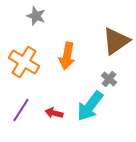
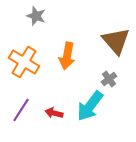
brown triangle: rotated 36 degrees counterclockwise
gray cross: rotated 14 degrees clockwise
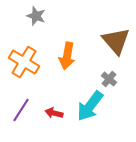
gray cross: rotated 14 degrees counterclockwise
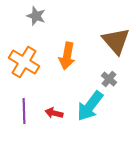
purple line: moved 3 px right, 1 px down; rotated 35 degrees counterclockwise
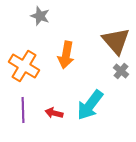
gray star: moved 4 px right
orange arrow: moved 1 px left, 1 px up
orange cross: moved 4 px down
gray cross: moved 12 px right, 8 px up
cyan arrow: moved 1 px up
purple line: moved 1 px left, 1 px up
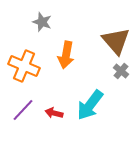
gray star: moved 2 px right, 6 px down
orange cross: rotated 8 degrees counterclockwise
purple line: rotated 45 degrees clockwise
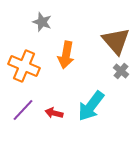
cyan arrow: moved 1 px right, 1 px down
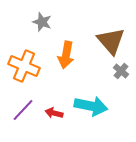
brown triangle: moved 5 px left
cyan arrow: rotated 116 degrees counterclockwise
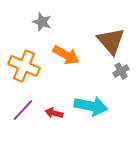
orange arrow: rotated 72 degrees counterclockwise
gray cross: rotated 21 degrees clockwise
